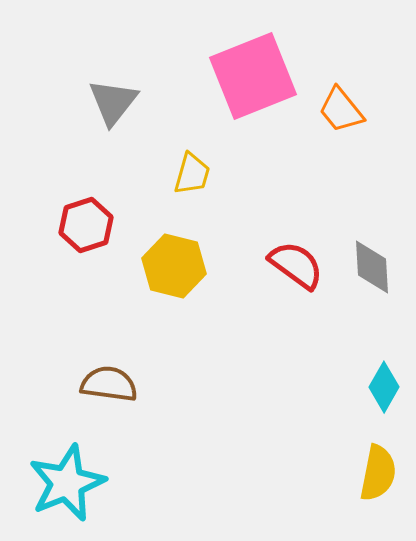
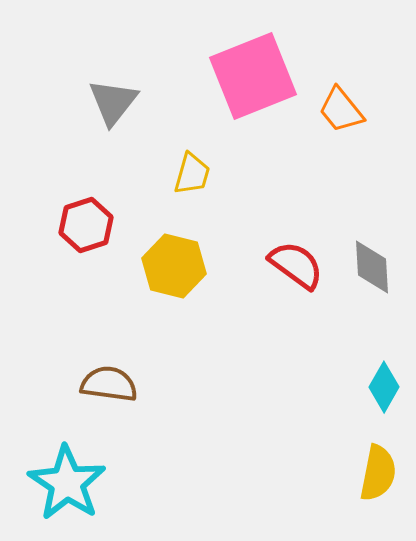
cyan star: rotated 16 degrees counterclockwise
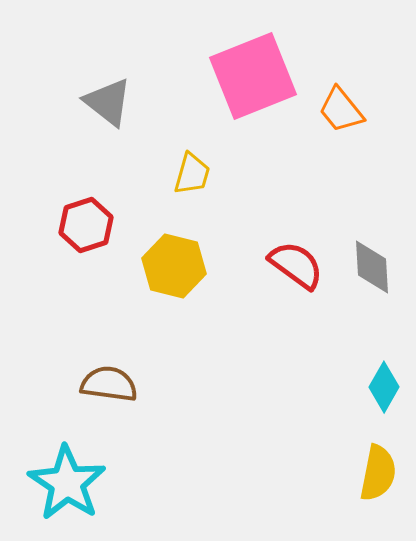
gray triangle: moved 5 px left; rotated 30 degrees counterclockwise
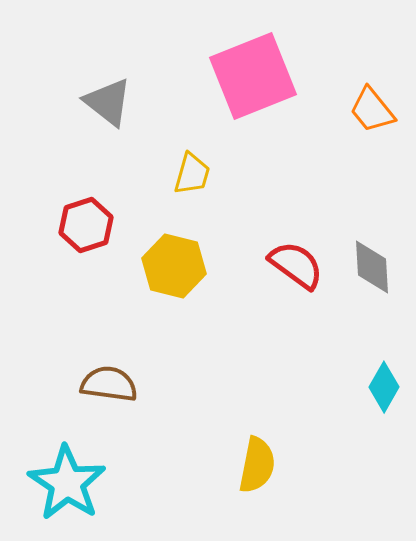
orange trapezoid: moved 31 px right
yellow semicircle: moved 121 px left, 8 px up
